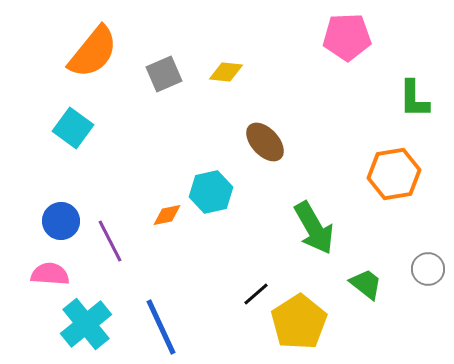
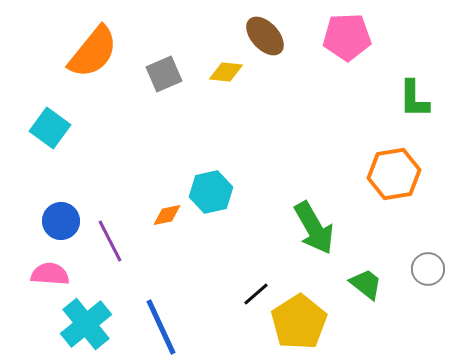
cyan square: moved 23 px left
brown ellipse: moved 106 px up
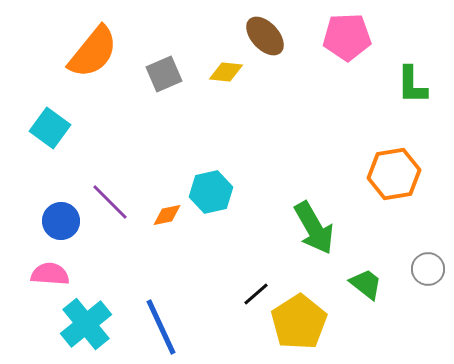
green L-shape: moved 2 px left, 14 px up
purple line: moved 39 px up; rotated 18 degrees counterclockwise
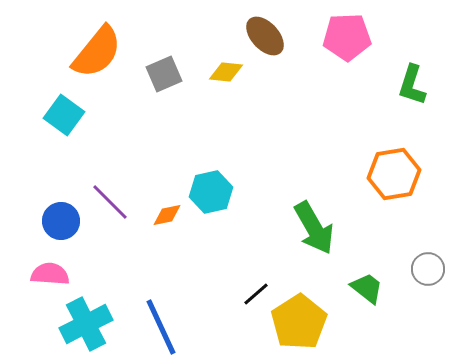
orange semicircle: moved 4 px right
green L-shape: rotated 18 degrees clockwise
cyan square: moved 14 px right, 13 px up
green trapezoid: moved 1 px right, 4 px down
cyan cross: rotated 12 degrees clockwise
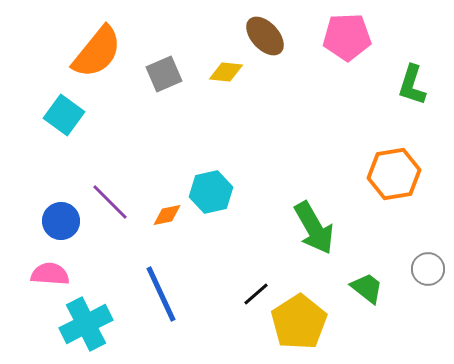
blue line: moved 33 px up
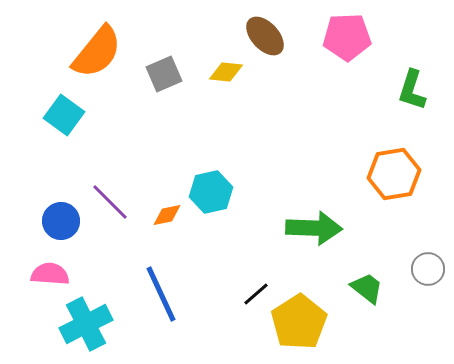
green L-shape: moved 5 px down
green arrow: rotated 58 degrees counterclockwise
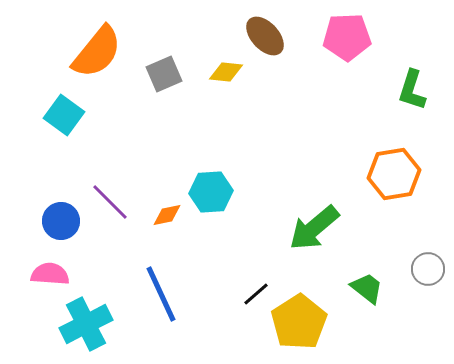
cyan hexagon: rotated 9 degrees clockwise
green arrow: rotated 138 degrees clockwise
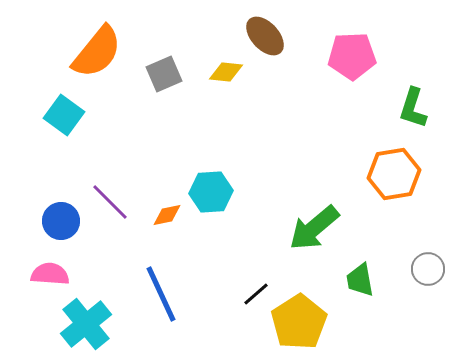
pink pentagon: moved 5 px right, 19 px down
green L-shape: moved 1 px right, 18 px down
green trapezoid: moved 7 px left, 8 px up; rotated 138 degrees counterclockwise
cyan cross: rotated 12 degrees counterclockwise
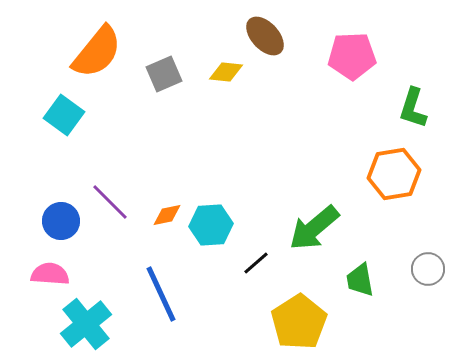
cyan hexagon: moved 33 px down
black line: moved 31 px up
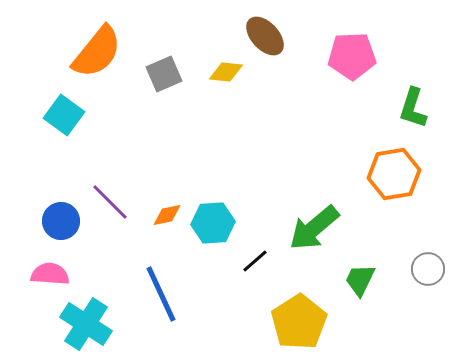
cyan hexagon: moved 2 px right, 2 px up
black line: moved 1 px left, 2 px up
green trapezoid: rotated 36 degrees clockwise
cyan cross: rotated 18 degrees counterclockwise
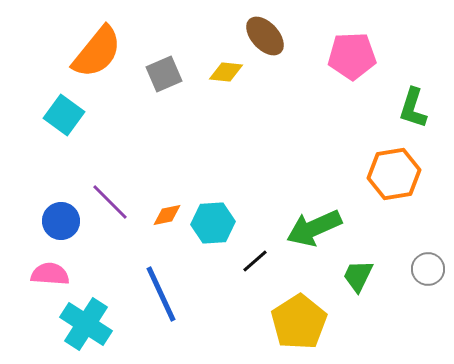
green arrow: rotated 16 degrees clockwise
green trapezoid: moved 2 px left, 4 px up
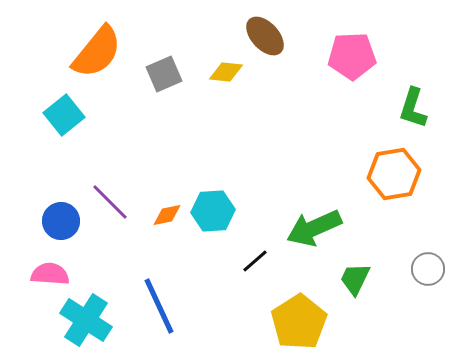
cyan square: rotated 15 degrees clockwise
cyan hexagon: moved 12 px up
green trapezoid: moved 3 px left, 3 px down
blue line: moved 2 px left, 12 px down
cyan cross: moved 4 px up
